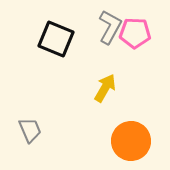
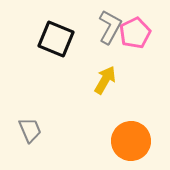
pink pentagon: rotated 28 degrees counterclockwise
yellow arrow: moved 8 px up
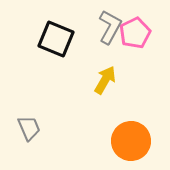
gray trapezoid: moved 1 px left, 2 px up
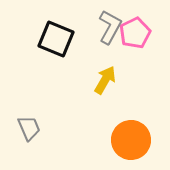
orange circle: moved 1 px up
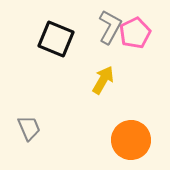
yellow arrow: moved 2 px left
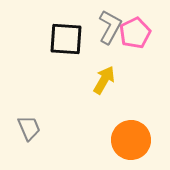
black square: moved 10 px right; rotated 18 degrees counterclockwise
yellow arrow: moved 1 px right
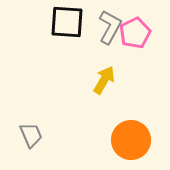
black square: moved 1 px right, 17 px up
gray trapezoid: moved 2 px right, 7 px down
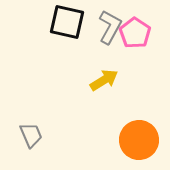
black square: rotated 9 degrees clockwise
pink pentagon: rotated 12 degrees counterclockwise
yellow arrow: rotated 28 degrees clockwise
orange circle: moved 8 px right
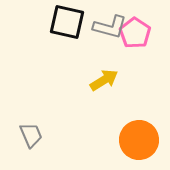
gray L-shape: rotated 76 degrees clockwise
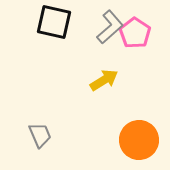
black square: moved 13 px left
gray L-shape: rotated 56 degrees counterclockwise
gray trapezoid: moved 9 px right
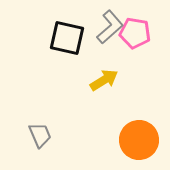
black square: moved 13 px right, 16 px down
pink pentagon: rotated 24 degrees counterclockwise
